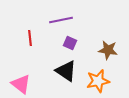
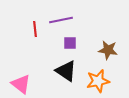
red line: moved 5 px right, 9 px up
purple square: rotated 24 degrees counterclockwise
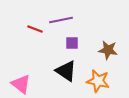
red line: rotated 63 degrees counterclockwise
purple square: moved 2 px right
orange star: rotated 25 degrees clockwise
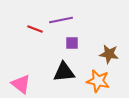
brown star: moved 1 px right, 4 px down
black triangle: moved 2 px left, 1 px down; rotated 40 degrees counterclockwise
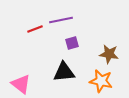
red line: rotated 42 degrees counterclockwise
purple square: rotated 16 degrees counterclockwise
orange star: moved 3 px right
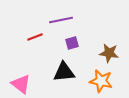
red line: moved 8 px down
brown star: moved 1 px up
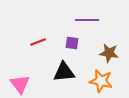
purple line: moved 26 px right; rotated 10 degrees clockwise
red line: moved 3 px right, 5 px down
purple square: rotated 24 degrees clockwise
pink triangle: moved 1 px left; rotated 15 degrees clockwise
